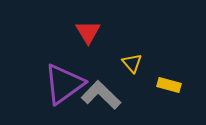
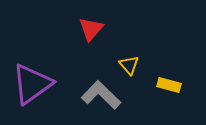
red triangle: moved 3 px right, 3 px up; rotated 12 degrees clockwise
yellow triangle: moved 3 px left, 2 px down
purple triangle: moved 32 px left
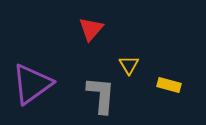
yellow triangle: rotated 10 degrees clockwise
gray L-shape: rotated 51 degrees clockwise
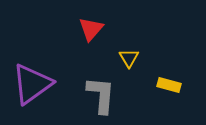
yellow triangle: moved 7 px up
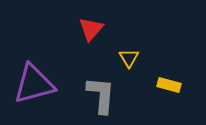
purple triangle: moved 2 px right; rotated 21 degrees clockwise
